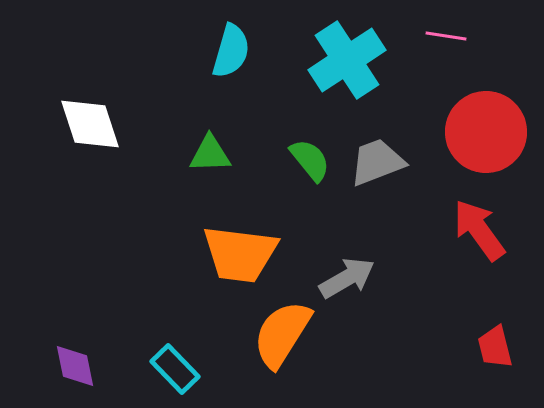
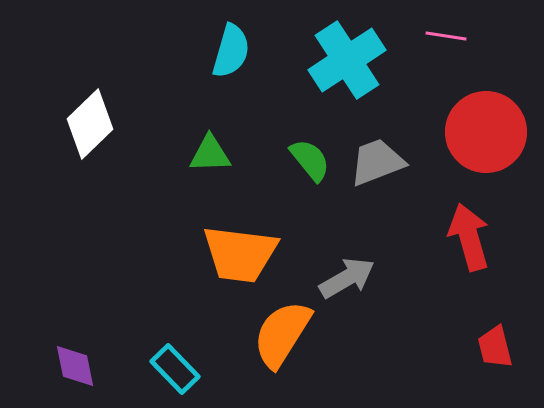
white diamond: rotated 64 degrees clockwise
red arrow: moved 10 px left, 7 px down; rotated 20 degrees clockwise
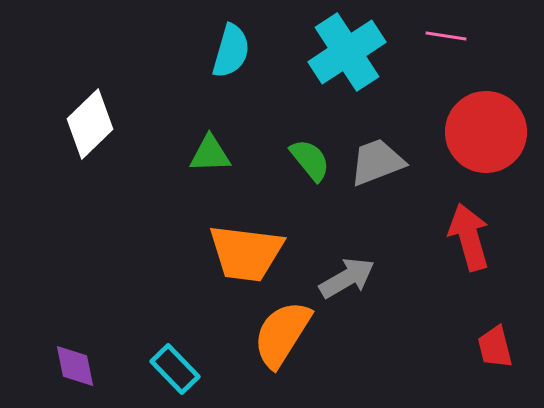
cyan cross: moved 8 px up
orange trapezoid: moved 6 px right, 1 px up
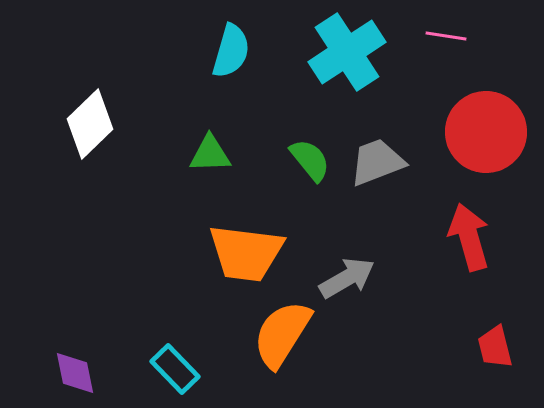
purple diamond: moved 7 px down
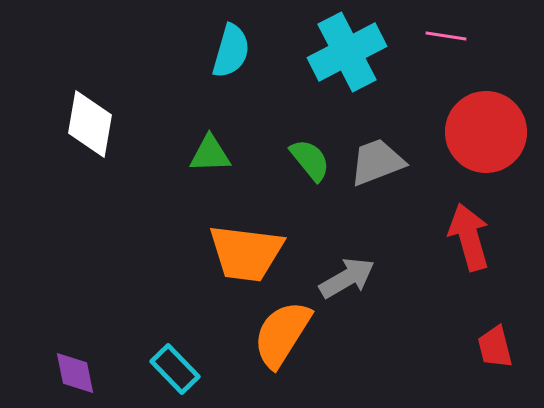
cyan cross: rotated 6 degrees clockwise
white diamond: rotated 36 degrees counterclockwise
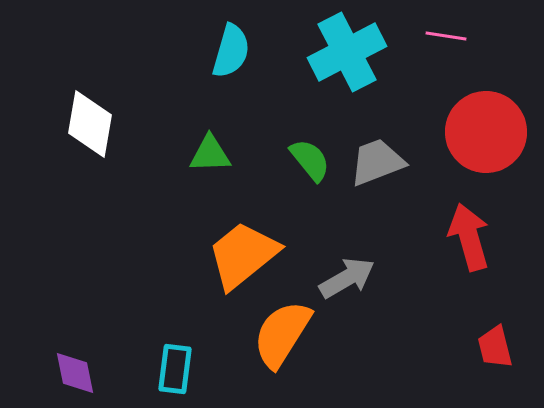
orange trapezoid: moved 3 px left, 2 px down; rotated 134 degrees clockwise
cyan rectangle: rotated 51 degrees clockwise
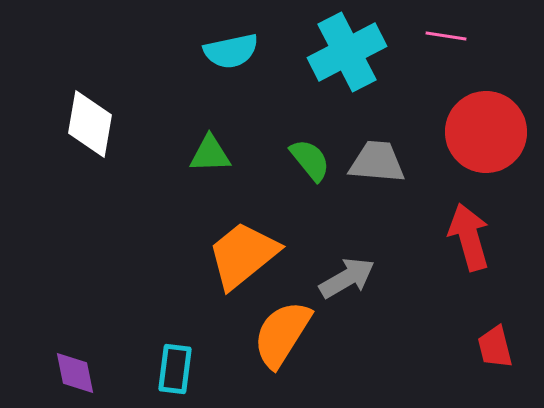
cyan semicircle: rotated 62 degrees clockwise
gray trapezoid: rotated 26 degrees clockwise
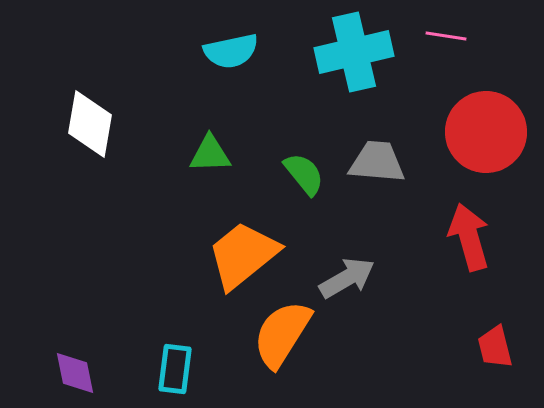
cyan cross: moved 7 px right; rotated 14 degrees clockwise
green semicircle: moved 6 px left, 14 px down
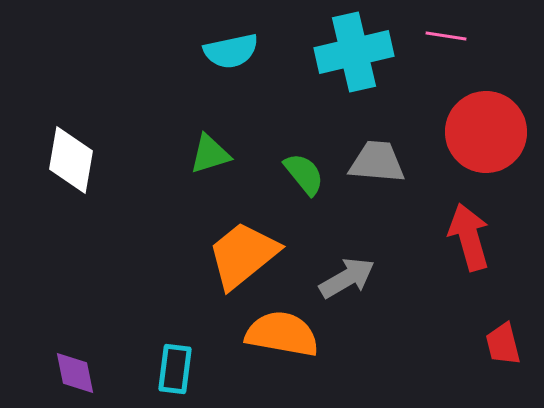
white diamond: moved 19 px left, 36 px down
green triangle: rotated 15 degrees counterclockwise
orange semicircle: rotated 68 degrees clockwise
red trapezoid: moved 8 px right, 3 px up
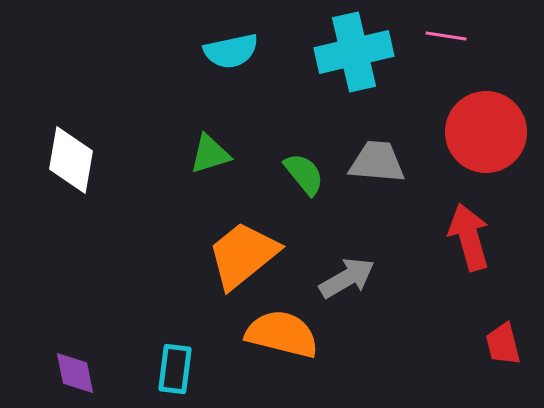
orange semicircle: rotated 4 degrees clockwise
